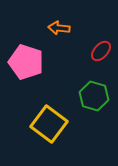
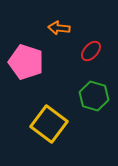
red ellipse: moved 10 px left
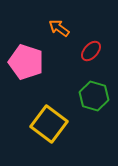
orange arrow: rotated 30 degrees clockwise
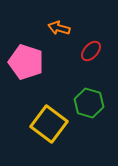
orange arrow: rotated 20 degrees counterclockwise
green hexagon: moved 5 px left, 7 px down
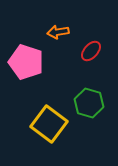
orange arrow: moved 1 px left, 4 px down; rotated 25 degrees counterclockwise
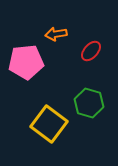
orange arrow: moved 2 px left, 2 px down
pink pentagon: rotated 24 degrees counterclockwise
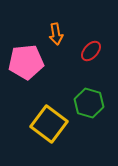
orange arrow: rotated 90 degrees counterclockwise
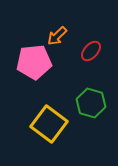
orange arrow: moved 1 px right, 2 px down; rotated 55 degrees clockwise
pink pentagon: moved 8 px right
green hexagon: moved 2 px right
